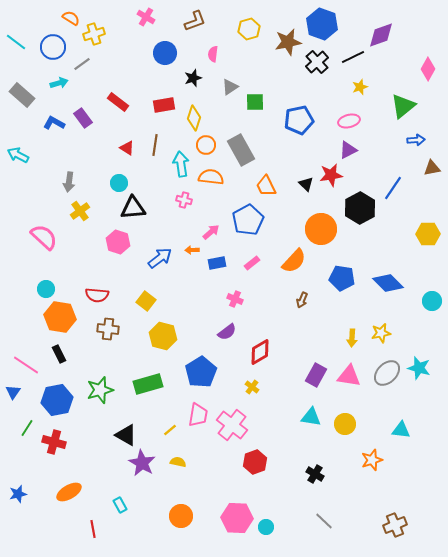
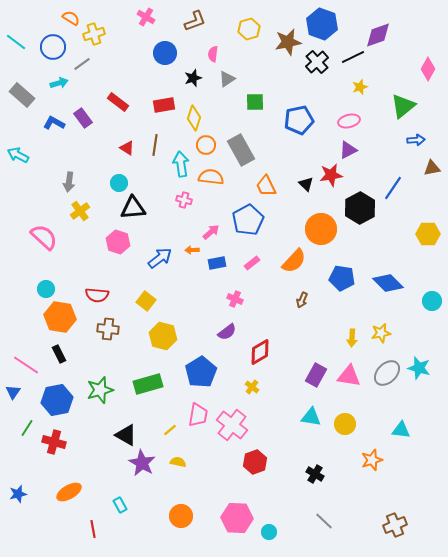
purple diamond at (381, 35): moved 3 px left
gray triangle at (230, 87): moved 3 px left, 8 px up
cyan circle at (266, 527): moved 3 px right, 5 px down
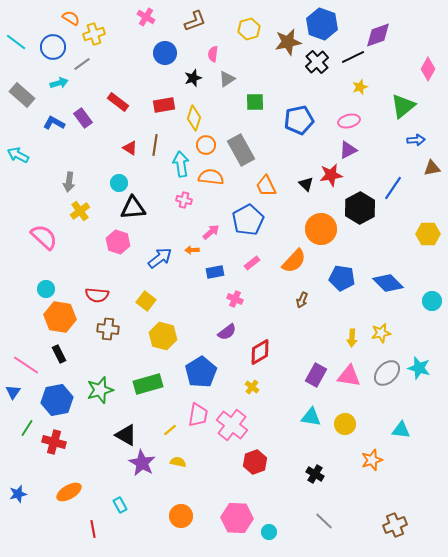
red triangle at (127, 148): moved 3 px right
blue rectangle at (217, 263): moved 2 px left, 9 px down
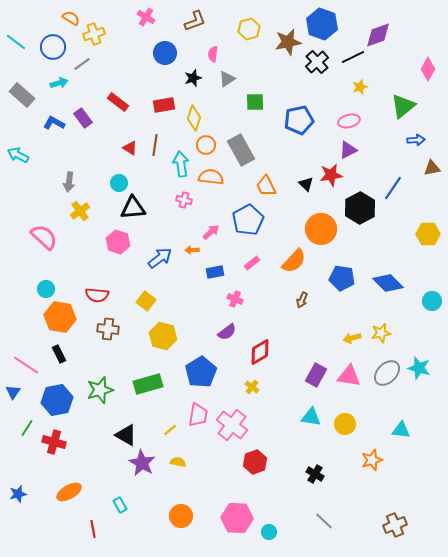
yellow arrow at (352, 338): rotated 72 degrees clockwise
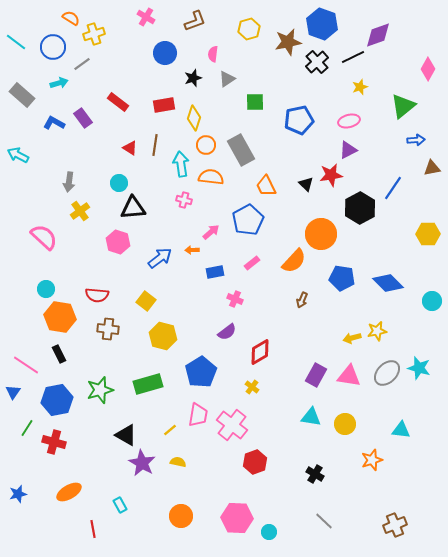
orange circle at (321, 229): moved 5 px down
yellow star at (381, 333): moved 4 px left, 2 px up
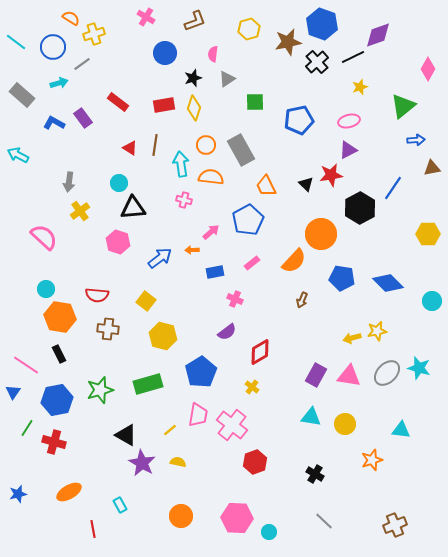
yellow diamond at (194, 118): moved 10 px up
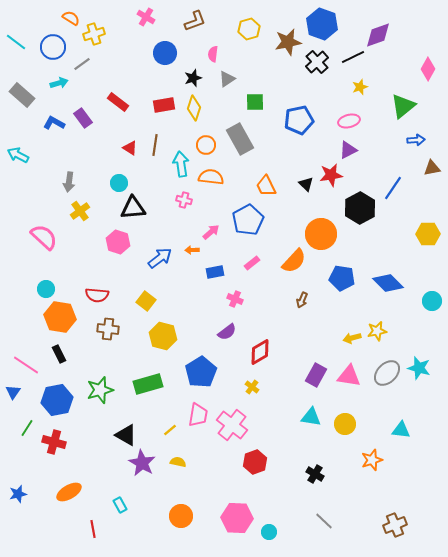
gray rectangle at (241, 150): moved 1 px left, 11 px up
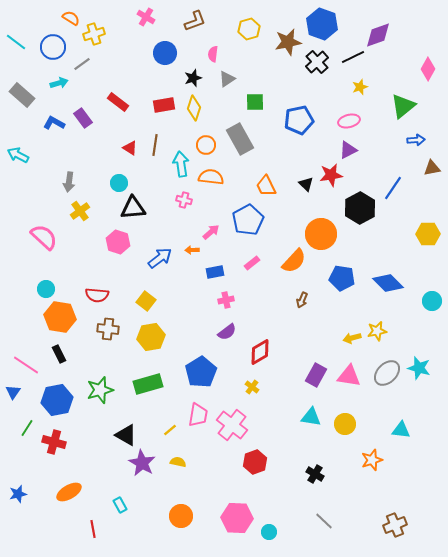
pink cross at (235, 299): moved 9 px left, 1 px down; rotated 35 degrees counterclockwise
yellow hexagon at (163, 336): moved 12 px left, 1 px down; rotated 24 degrees counterclockwise
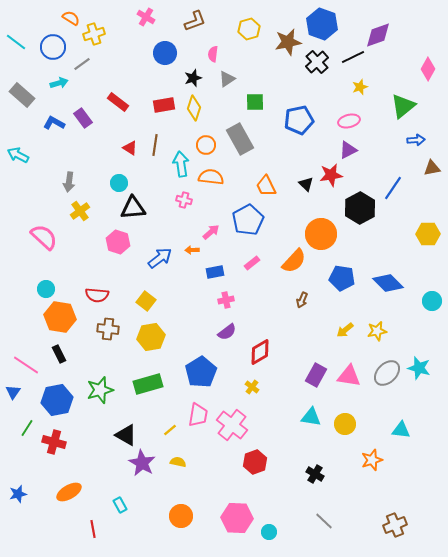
yellow arrow at (352, 338): moved 7 px left, 8 px up; rotated 24 degrees counterclockwise
